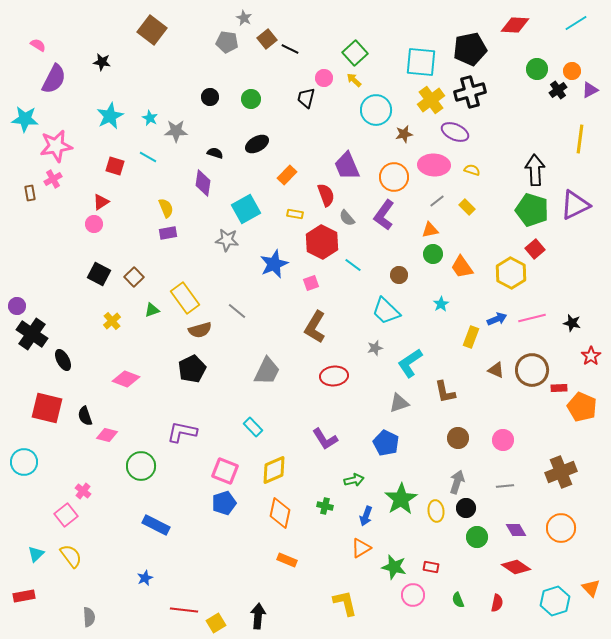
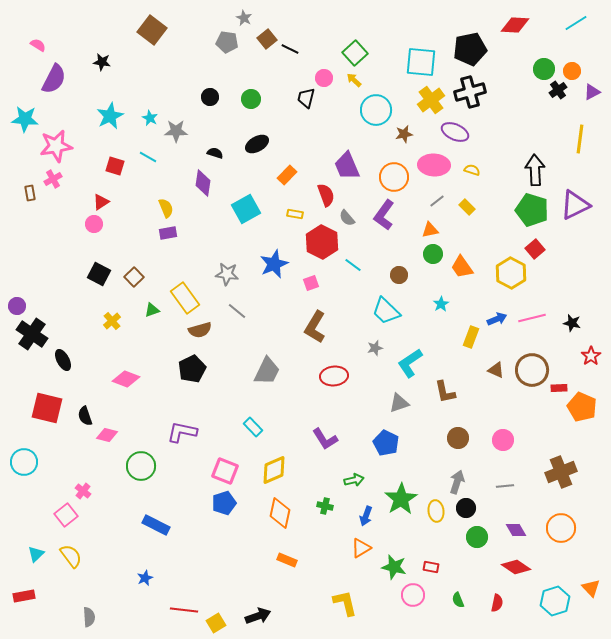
green circle at (537, 69): moved 7 px right
purple triangle at (590, 90): moved 2 px right, 2 px down
gray star at (227, 240): moved 34 px down
black arrow at (258, 616): rotated 65 degrees clockwise
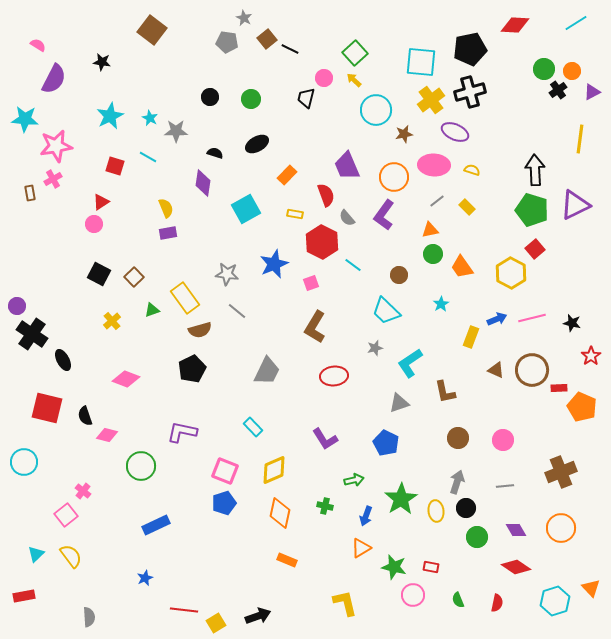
blue rectangle at (156, 525): rotated 52 degrees counterclockwise
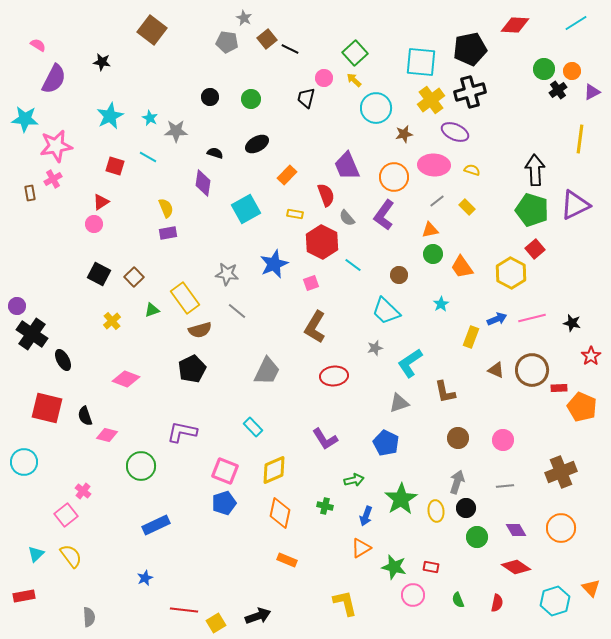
cyan circle at (376, 110): moved 2 px up
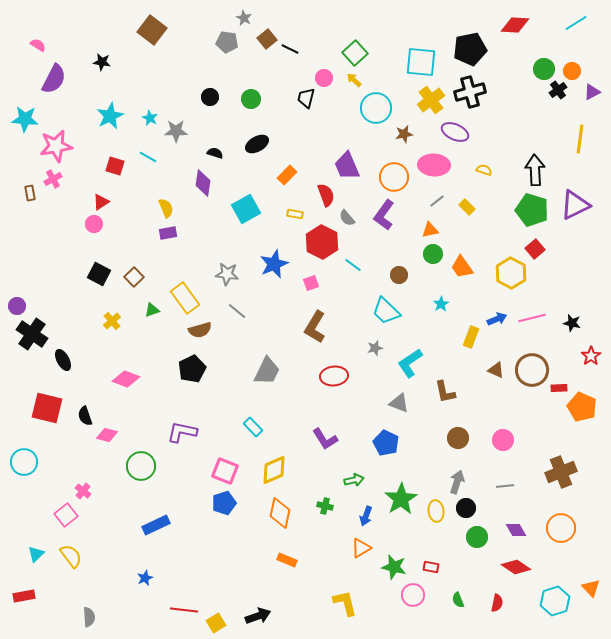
yellow semicircle at (472, 170): moved 12 px right
gray triangle at (399, 403): rotated 40 degrees clockwise
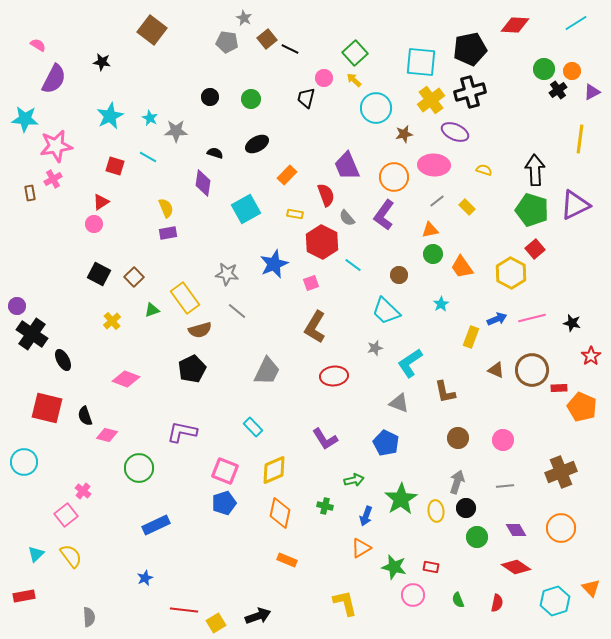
green circle at (141, 466): moved 2 px left, 2 px down
